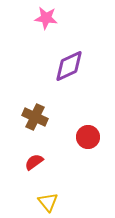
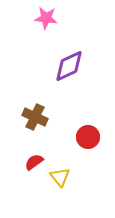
yellow triangle: moved 12 px right, 25 px up
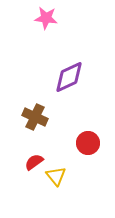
purple diamond: moved 11 px down
red circle: moved 6 px down
yellow triangle: moved 4 px left, 1 px up
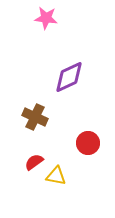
yellow triangle: rotated 40 degrees counterclockwise
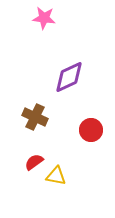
pink star: moved 2 px left
red circle: moved 3 px right, 13 px up
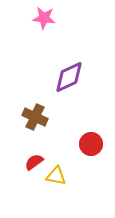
red circle: moved 14 px down
